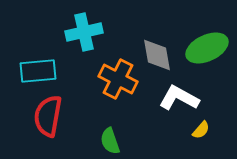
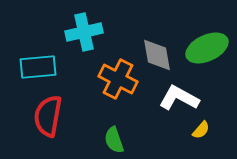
cyan rectangle: moved 4 px up
green semicircle: moved 4 px right, 1 px up
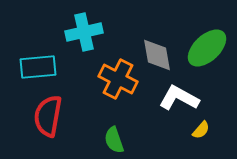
green ellipse: rotated 18 degrees counterclockwise
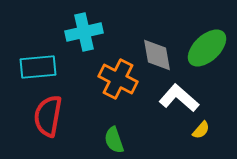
white L-shape: rotated 12 degrees clockwise
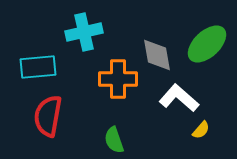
green ellipse: moved 4 px up
orange cross: rotated 27 degrees counterclockwise
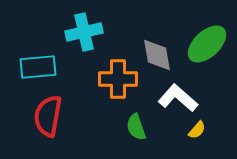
white L-shape: moved 1 px left
yellow semicircle: moved 4 px left
green semicircle: moved 22 px right, 13 px up
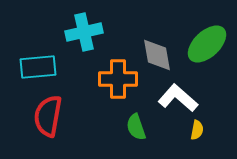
yellow semicircle: rotated 30 degrees counterclockwise
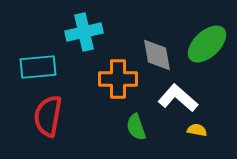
yellow semicircle: rotated 90 degrees counterclockwise
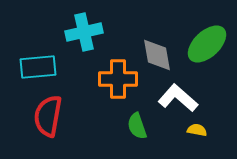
green semicircle: moved 1 px right, 1 px up
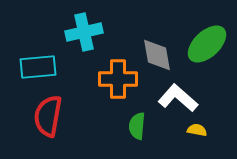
green semicircle: rotated 24 degrees clockwise
